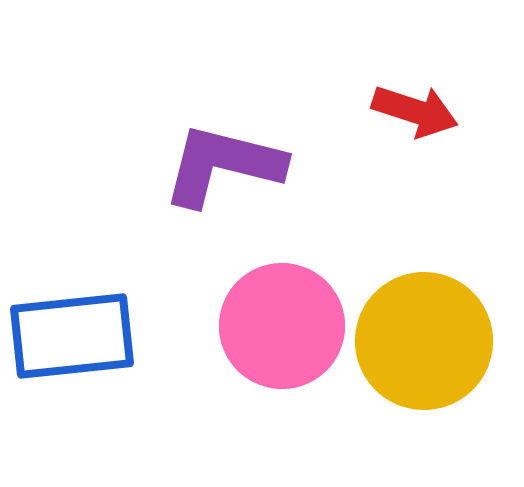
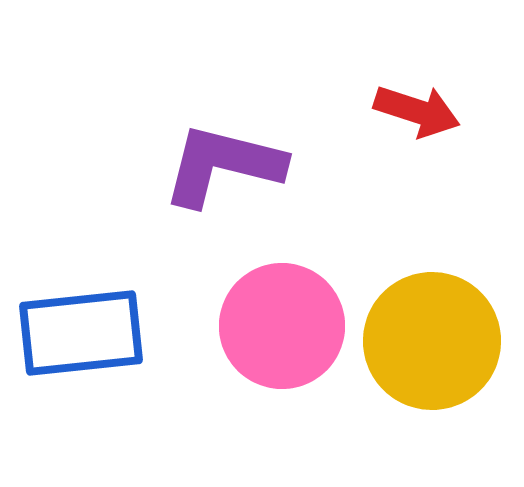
red arrow: moved 2 px right
blue rectangle: moved 9 px right, 3 px up
yellow circle: moved 8 px right
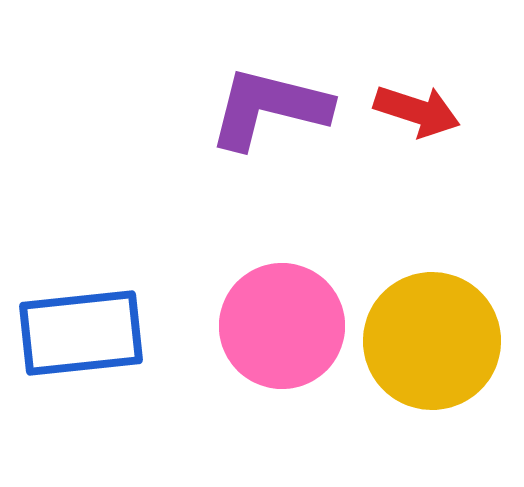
purple L-shape: moved 46 px right, 57 px up
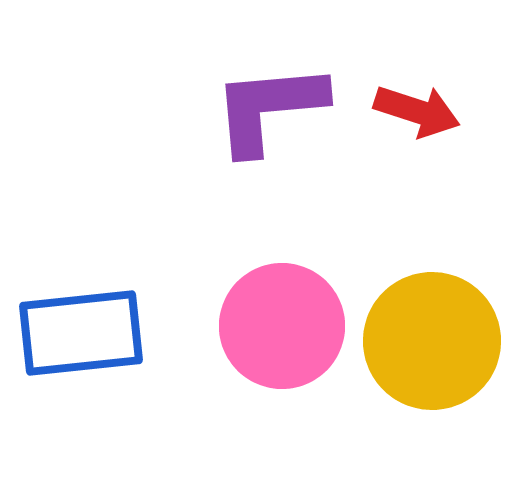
purple L-shape: rotated 19 degrees counterclockwise
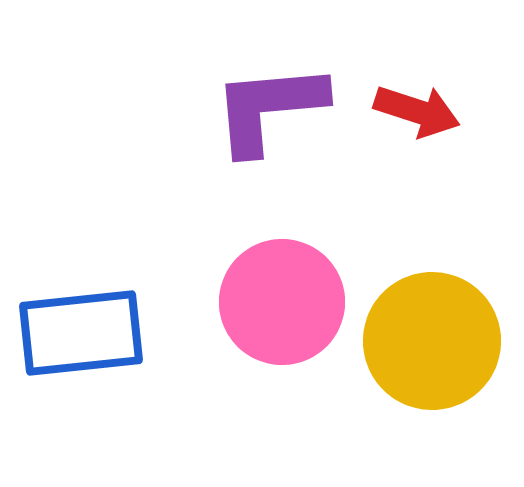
pink circle: moved 24 px up
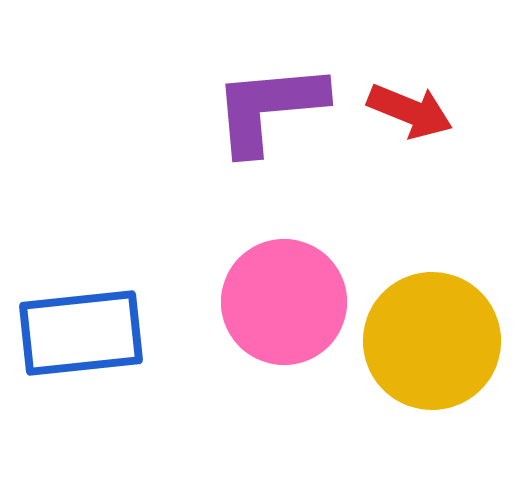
red arrow: moved 7 px left; rotated 4 degrees clockwise
pink circle: moved 2 px right
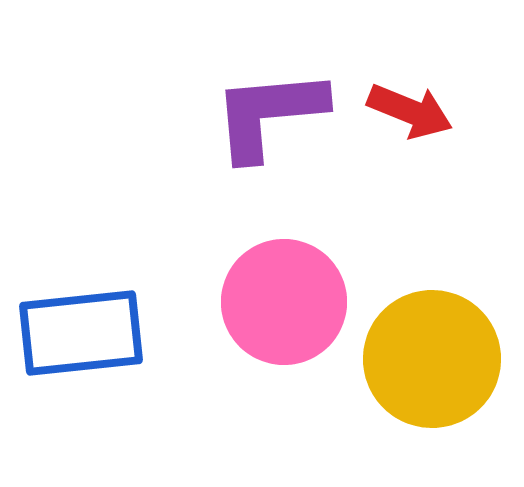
purple L-shape: moved 6 px down
yellow circle: moved 18 px down
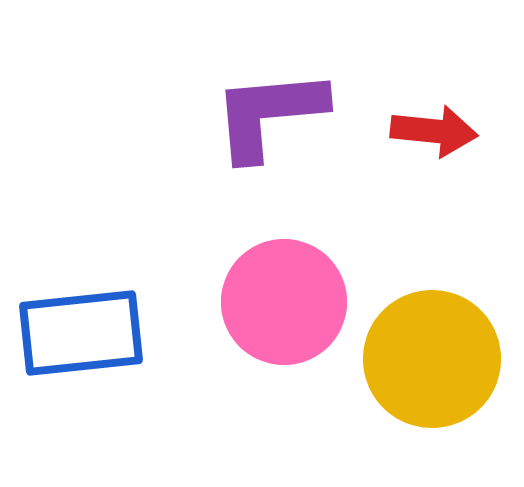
red arrow: moved 24 px right, 20 px down; rotated 16 degrees counterclockwise
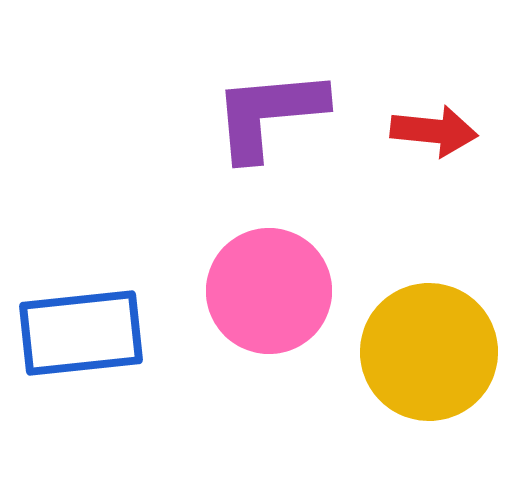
pink circle: moved 15 px left, 11 px up
yellow circle: moved 3 px left, 7 px up
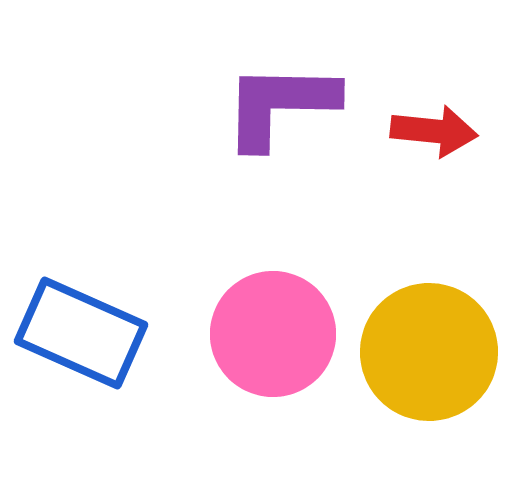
purple L-shape: moved 11 px right, 9 px up; rotated 6 degrees clockwise
pink circle: moved 4 px right, 43 px down
blue rectangle: rotated 30 degrees clockwise
